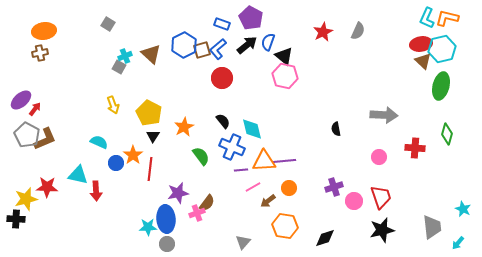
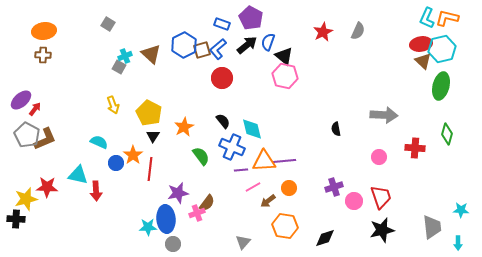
brown cross at (40, 53): moved 3 px right, 2 px down; rotated 14 degrees clockwise
cyan star at (463, 209): moved 2 px left, 1 px down; rotated 21 degrees counterclockwise
cyan arrow at (458, 243): rotated 40 degrees counterclockwise
gray circle at (167, 244): moved 6 px right
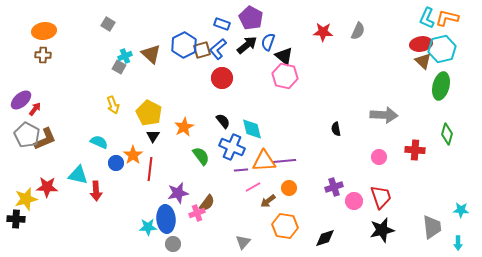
red star at (323, 32): rotated 30 degrees clockwise
red cross at (415, 148): moved 2 px down
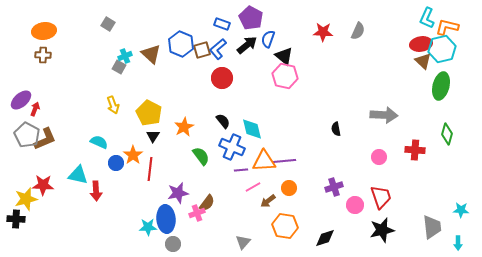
orange L-shape at (447, 18): moved 9 px down
blue semicircle at (268, 42): moved 3 px up
blue hexagon at (184, 45): moved 3 px left, 1 px up; rotated 10 degrees counterclockwise
red arrow at (35, 109): rotated 16 degrees counterclockwise
red star at (47, 187): moved 4 px left, 2 px up
pink circle at (354, 201): moved 1 px right, 4 px down
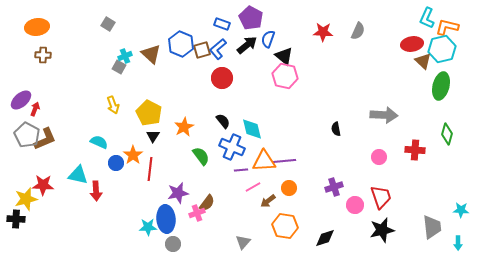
orange ellipse at (44, 31): moved 7 px left, 4 px up
red ellipse at (421, 44): moved 9 px left
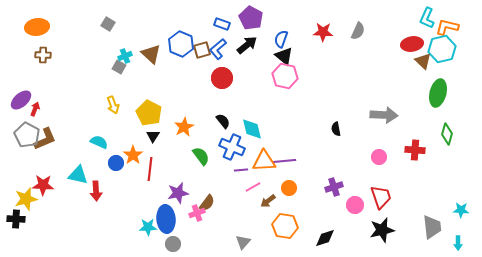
blue semicircle at (268, 39): moved 13 px right
green ellipse at (441, 86): moved 3 px left, 7 px down
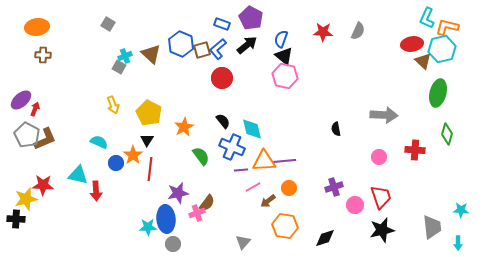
black triangle at (153, 136): moved 6 px left, 4 px down
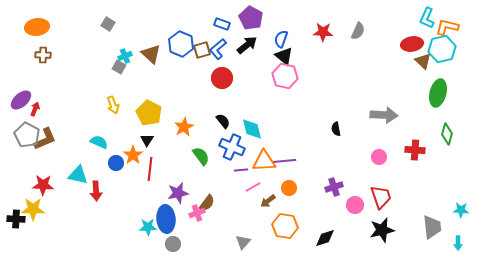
yellow star at (26, 199): moved 7 px right, 10 px down; rotated 15 degrees clockwise
